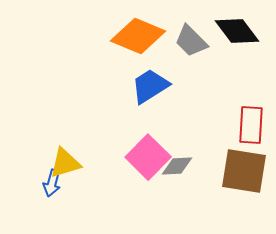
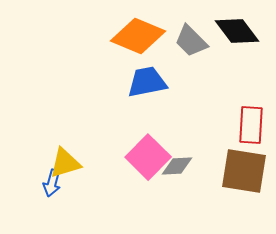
blue trapezoid: moved 3 px left, 4 px up; rotated 21 degrees clockwise
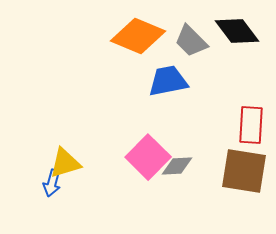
blue trapezoid: moved 21 px right, 1 px up
